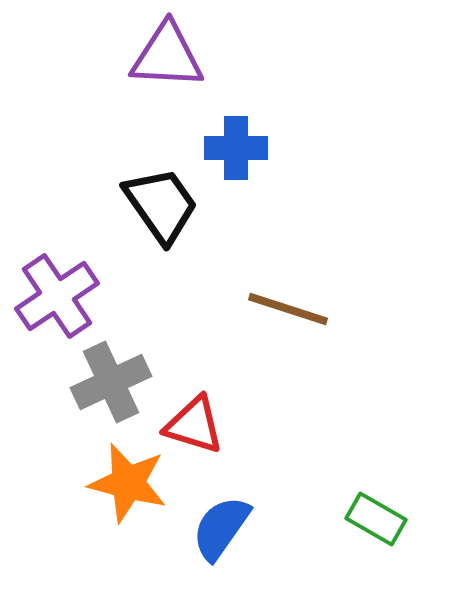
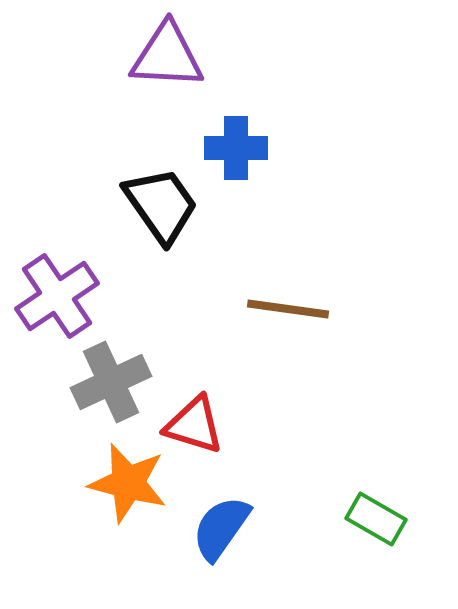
brown line: rotated 10 degrees counterclockwise
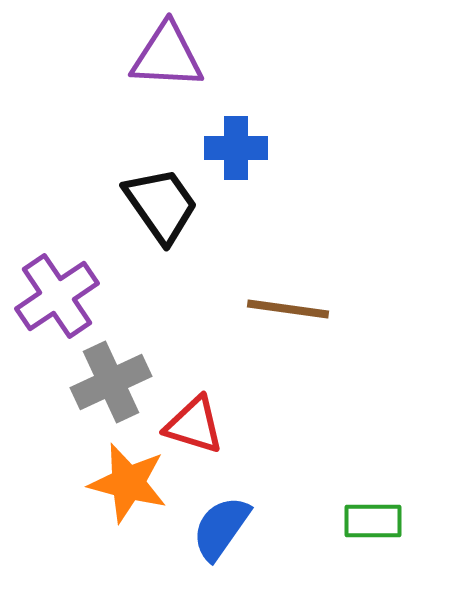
green rectangle: moved 3 px left, 2 px down; rotated 30 degrees counterclockwise
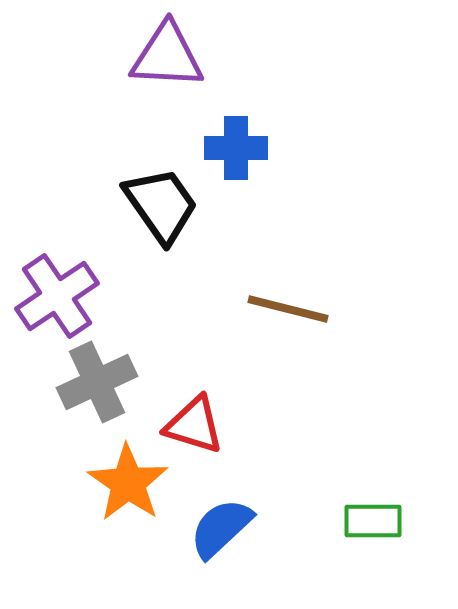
brown line: rotated 6 degrees clockwise
gray cross: moved 14 px left
orange star: rotated 20 degrees clockwise
blue semicircle: rotated 12 degrees clockwise
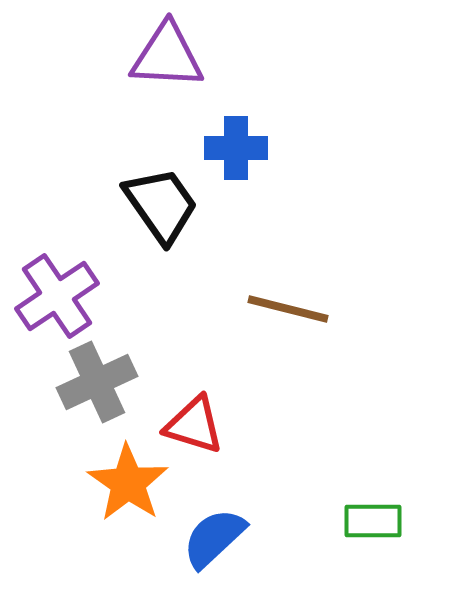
blue semicircle: moved 7 px left, 10 px down
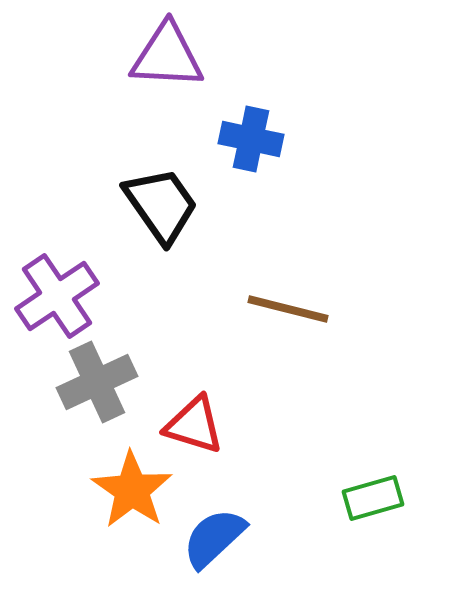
blue cross: moved 15 px right, 9 px up; rotated 12 degrees clockwise
orange star: moved 4 px right, 7 px down
green rectangle: moved 23 px up; rotated 16 degrees counterclockwise
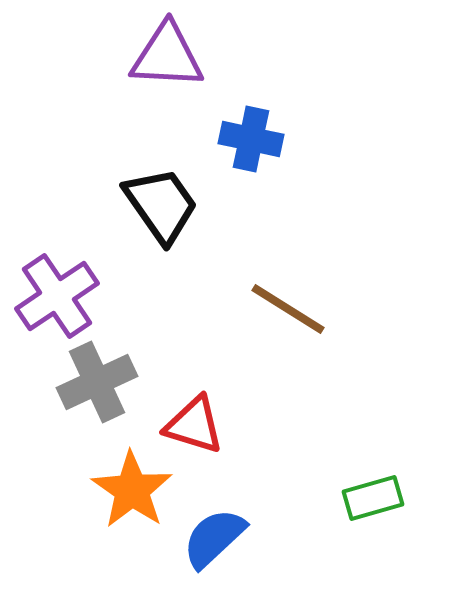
brown line: rotated 18 degrees clockwise
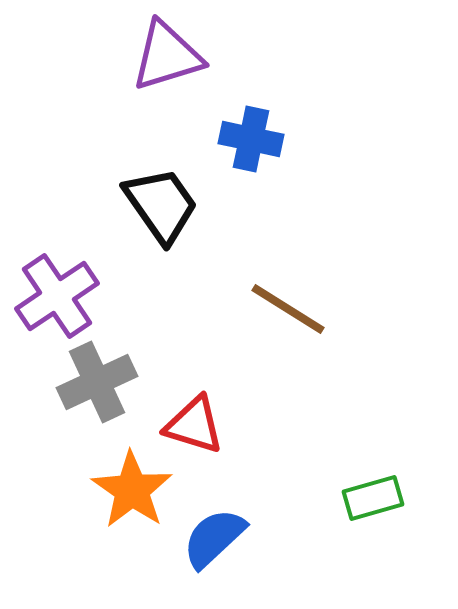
purple triangle: rotated 20 degrees counterclockwise
